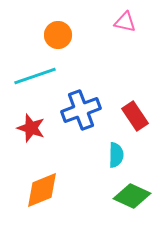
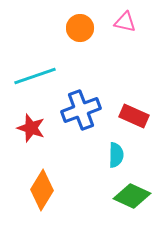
orange circle: moved 22 px right, 7 px up
red rectangle: moved 1 px left; rotated 32 degrees counterclockwise
orange diamond: rotated 36 degrees counterclockwise
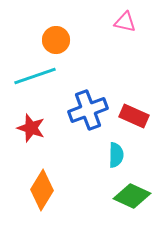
orange circle: moved 24 px left, 12 px down
blue cross: moved 7 px right
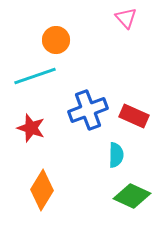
pink triangle: moved 1 px right, 4 px up; rotated 35 degrees clockwise
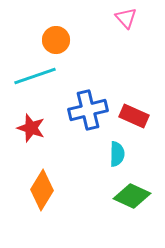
blue cross: rotated 6 degrees clockwise
cyan semicircle: moved 1 px right, 1 px up
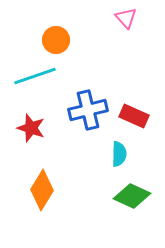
cyan semicircle: moved 2 px right
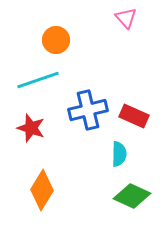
cyan line: moved 3 px right, 4 px down
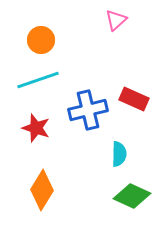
pink triangle: moved 10 px left, 2 px down; rotated 30 degrees clockwise
orange circle: moved 15 px left
red rectangle: moved 17 px up
red star: moved 5 px right
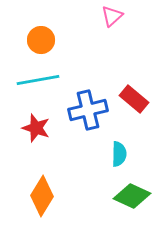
pink triangle: moved 4 px left, 4 px up
cyan line: rotated 9 degrees clockwise
red rectangle: rotated 16 degrees clockwise
orange diamond: moved 6 px down
